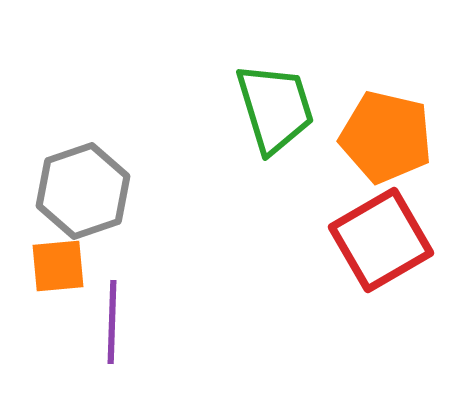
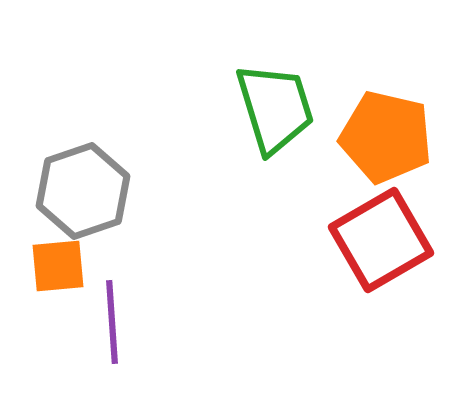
purple line: rotated 6 degrees counterclockwise
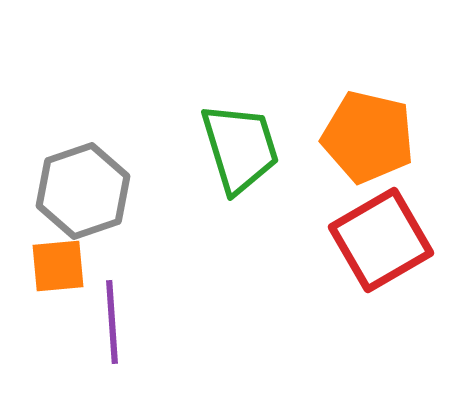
green trapezoid: moved 35 px left, 40 px down
orange pentagon: moved 18 px left
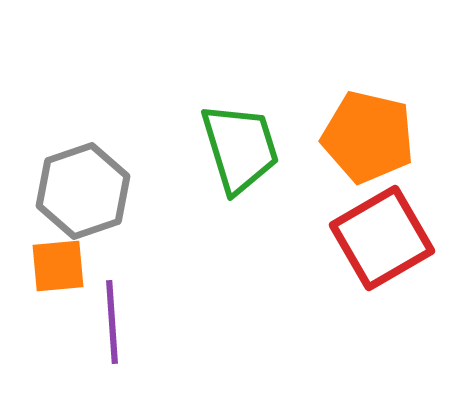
red square: moved 1 px right, 2 px up
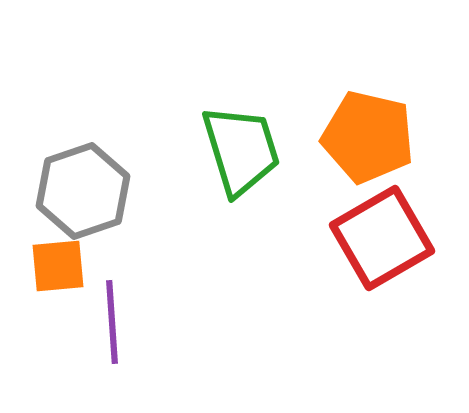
green trapezoid: moved 1 px right, 2 px down
